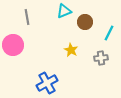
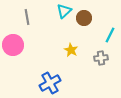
cyan triangle: rotated 21 degrees counterclockwise
brown circle: moved 1 px left, 4 px up
cyan line: moved 1 px right, 2 px down
blue cross: moved 3 px right
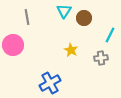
cyan triangle: rotated 14 degrees counterclockwise
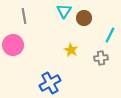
gray line: moved 3 px left, 1 px up
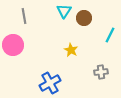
gray cross: moved 14 px down
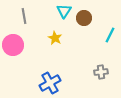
yellow star: moved 16 px left, 12 px up
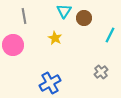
gray cross: rotated 32 degrees counterclockwise
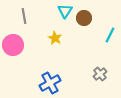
cyan triangle: moved 1 px right
gray cross: moved 1 px left, 2 px down
